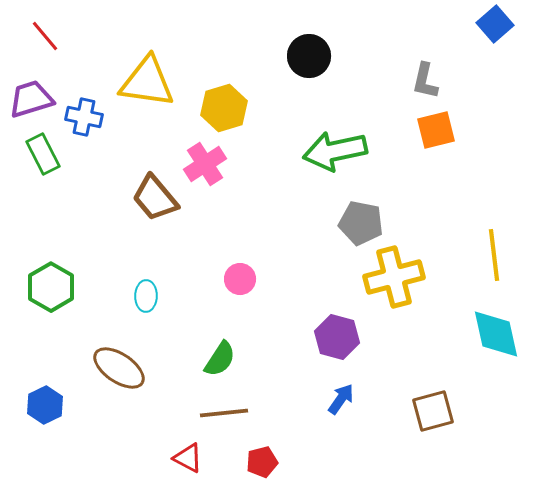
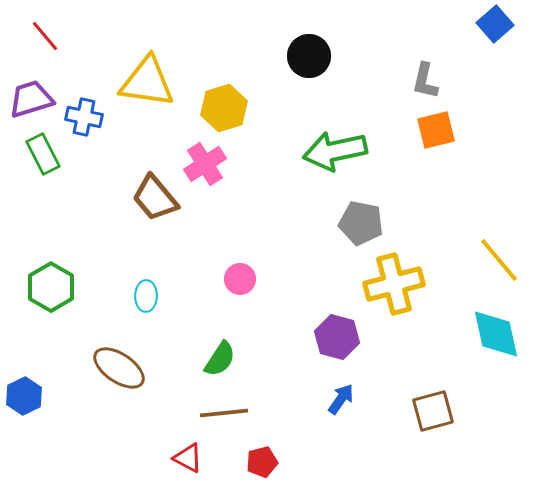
yellow line: moved 5 px right, 5 px down; rotated 33 degrees counterclockwise
yellow cross: moved 7 px down
blue hexagon: moved 21 px left, 9 px up
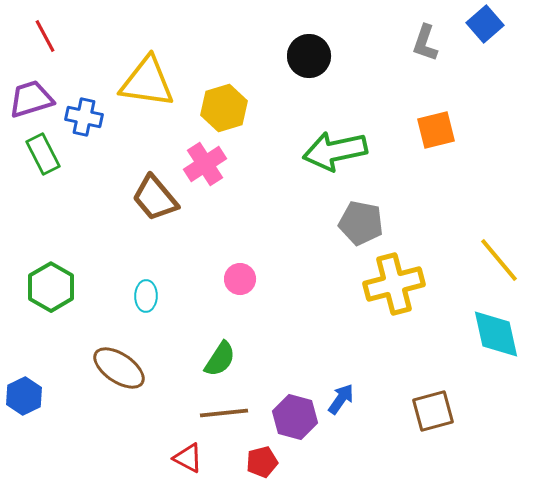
blue square: moved 10 px left
red line: rotated 12 degrees clockwise
gray L-shape: moved 38 px up; rotated 6 degrees clockwise
purple hexagon: moved 42 px left, 80 px down
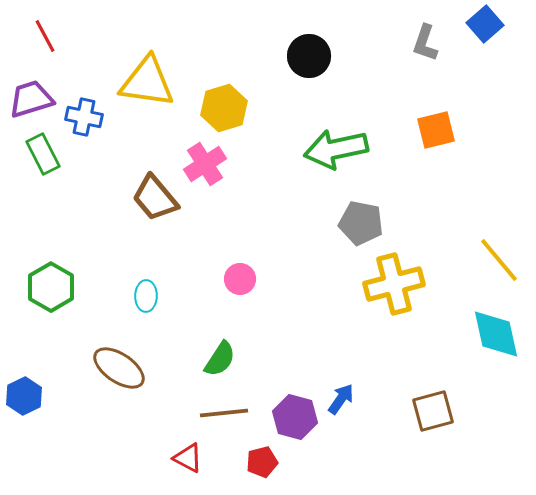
green arrow: moved 1 px right, 2 px up
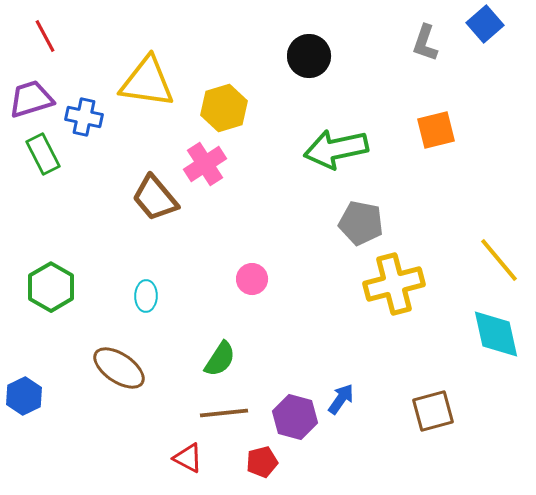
pink circle: moved 12 px right
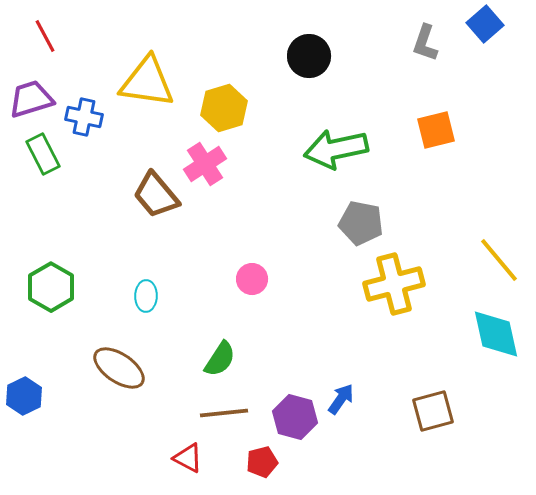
brown trapezoid: moved 1 px right, 3 px up
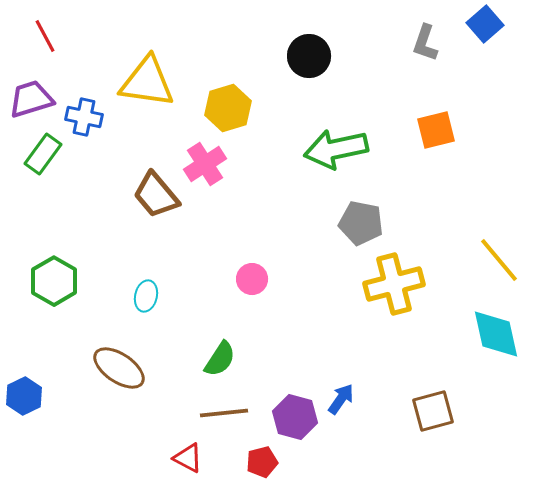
yellow hexagon: moved 4 px right
green rectangle: rotated 63 degrees clockwise
green hexagon: moved 3 px right, 6 px up
cyan ellipse: rotated 12 degrees clockwise
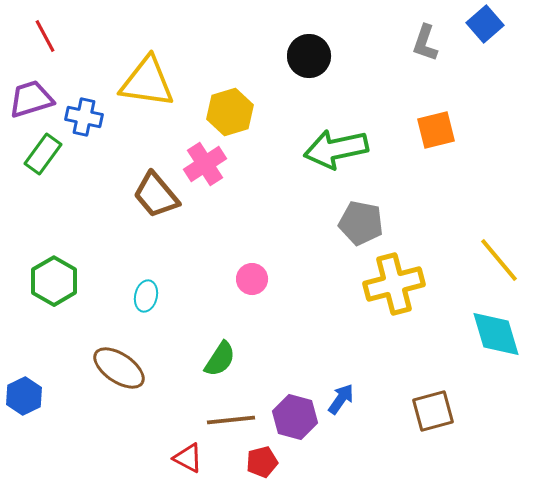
yellow hexagon: moved 2 px right, 4 px down
cyan diamond: rotated 4 degrees counterclockwise
brown line: moved 7 px right, 7 px down
